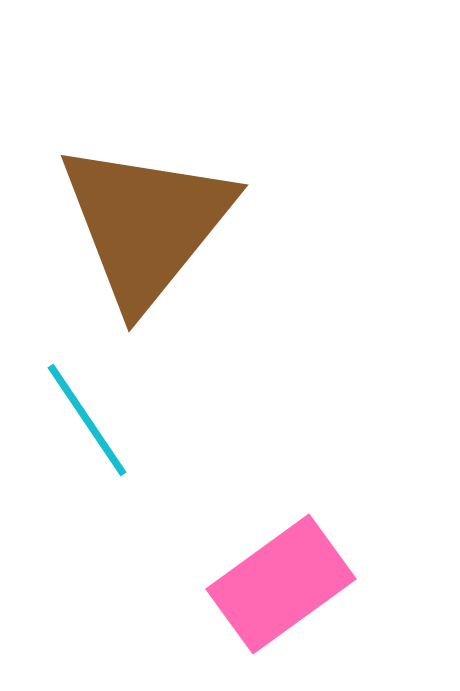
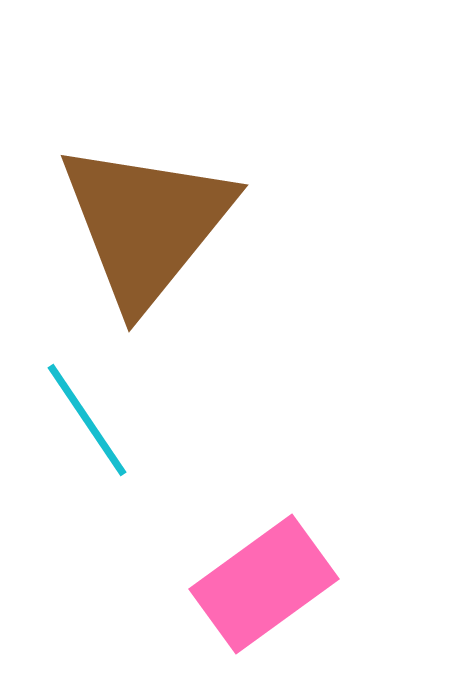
pink rectangle: moved 17 px left
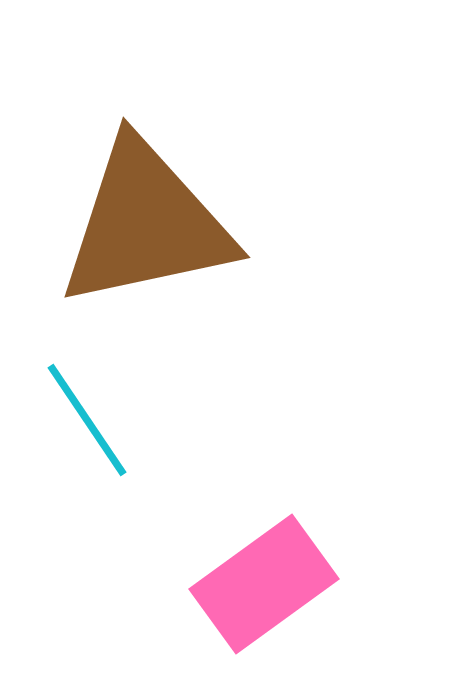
brown triangle: rotated 39 degrees clockwise
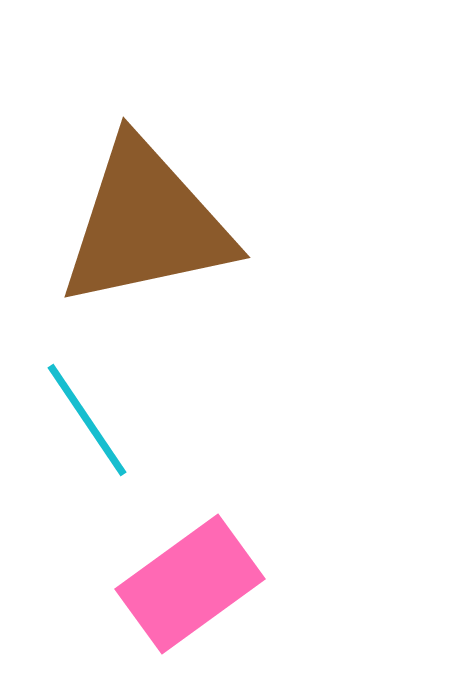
pink rectangle: moved 74 px left
